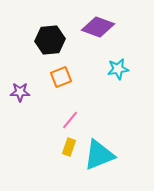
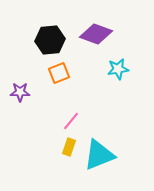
purple diamond: moved 2 px left, 7 px down
orange square: moved 2 px left, 4 px up
pink line: moved 1 px right, 1 px down
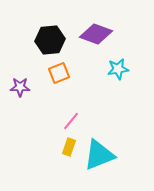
purple star: moved 5 px up
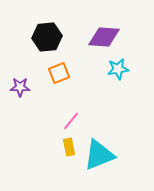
purple diamond: moved 8 px right, 3 px down; rotated 16 degrees counterclockwise
black hexagon: moved 3 px left, 3 px up
yellow rectangle: rotated 30 degrees counterclockwise
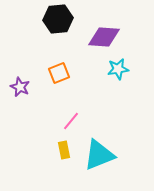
black hexagon: moved 11 px right, 18 px up
purple star: rotated 24 degrees clockwise
yellow rectangle: moved 5 px left, 3 px down
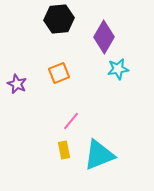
black hexagon: moved 1 px right
purple diamond: rotated 64 degrees counterclockwise
purple star: moved 3 px left, 3 px up
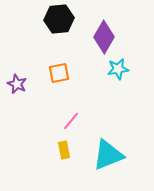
orange square: rotated 10 degrees clockwise
cyan triangle: moved 9 px right
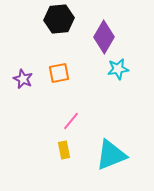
purple star: moved 6 px right, 5 px up
cyan triangle: moved 3 px right
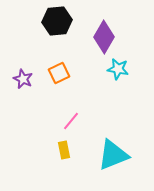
black hexagon: moved 2 px left, 2 px down
cyan star: rotated 20 degrees clockwise
orange square: rotated 15 degrees counterclockwise
cyan triangle: moved 2 px right
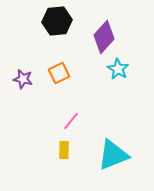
purple diamond: rotated 12 degrees clockwise
cyan star: rotated 20 degrees clockwise
purple star: rotated 12 degrees counterclockwise
yellow rectangle: rotated 12 degrees clockwise
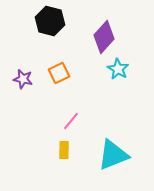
black hexagon: moved 7 px left; rotated 20 degrees clockwise
